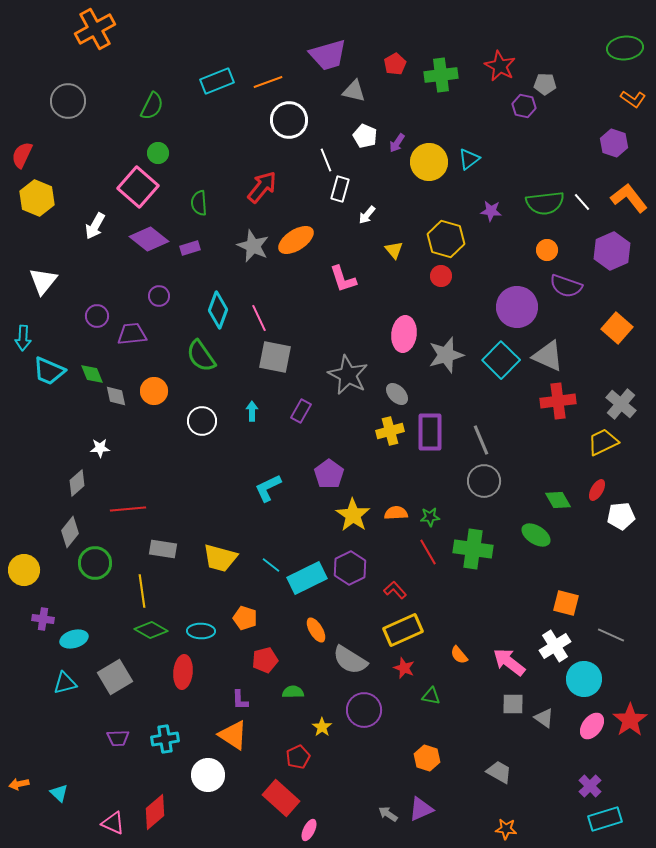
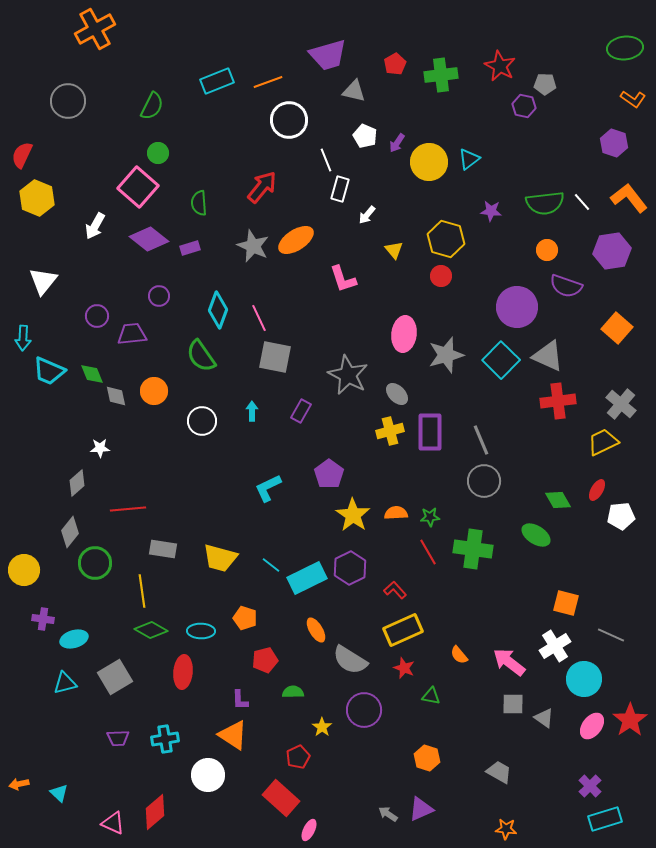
purple hexagon at (612, 251): rotated 15 degrees clockwise
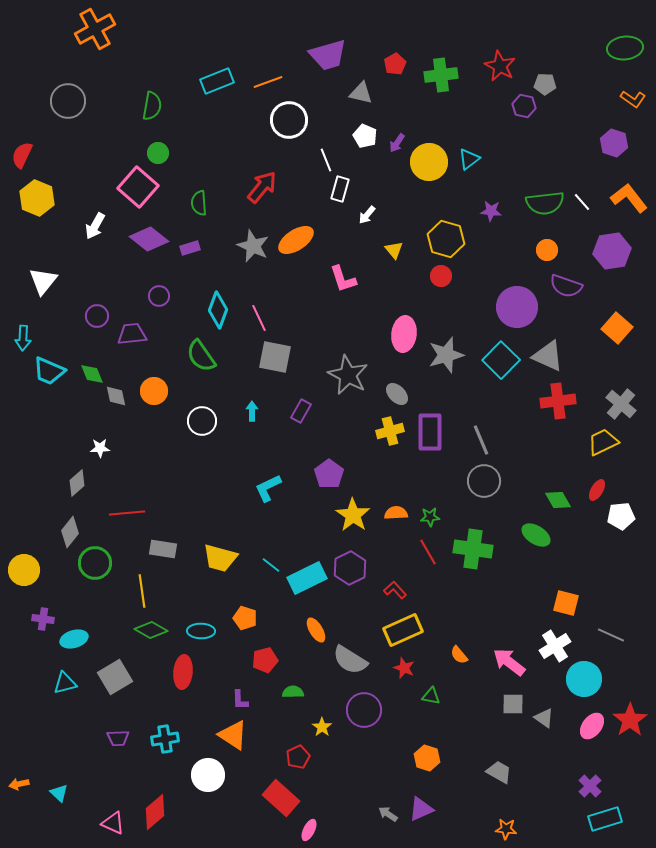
gray triangle at (354, 91): moved 7 px right, 2 px down
green semicircle at (152, 106): rotated 16 degrees counterclockwise
red line at (128, 509): moved 1 px left, 4 px down
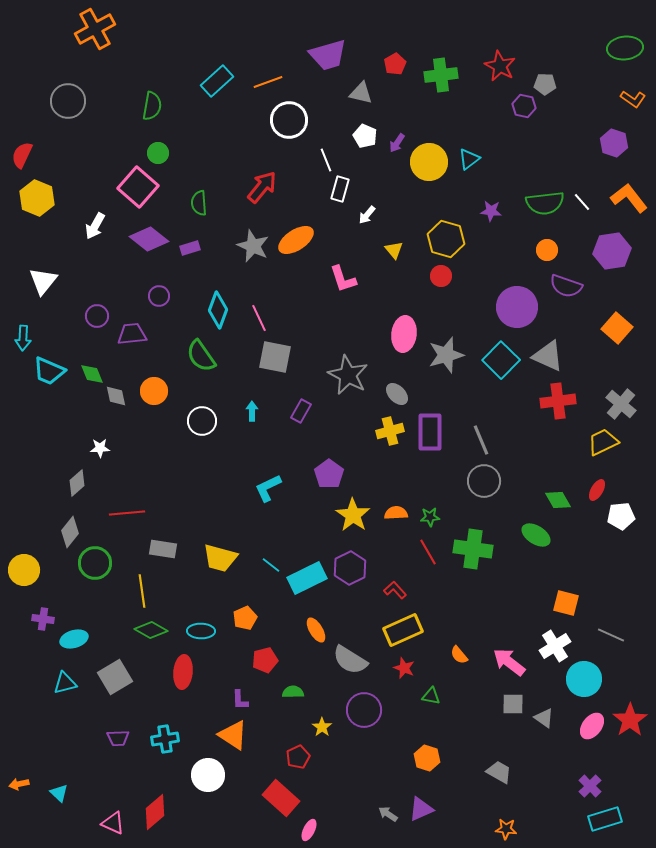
cyan rectangle at (217, 81): rotated 20 degrees counterclockwise
orange pentagon at (245, 618): rotated 30 degrees clockwise
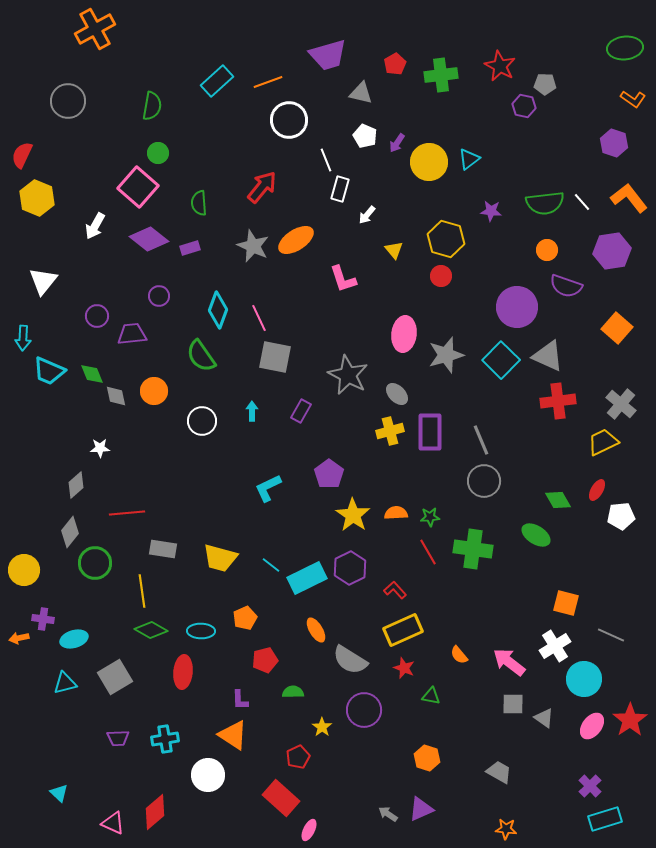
gray diamond at (77, 483): moved 1 px left, 2 px down
orange arrow at (19, 784): moved 146 px up
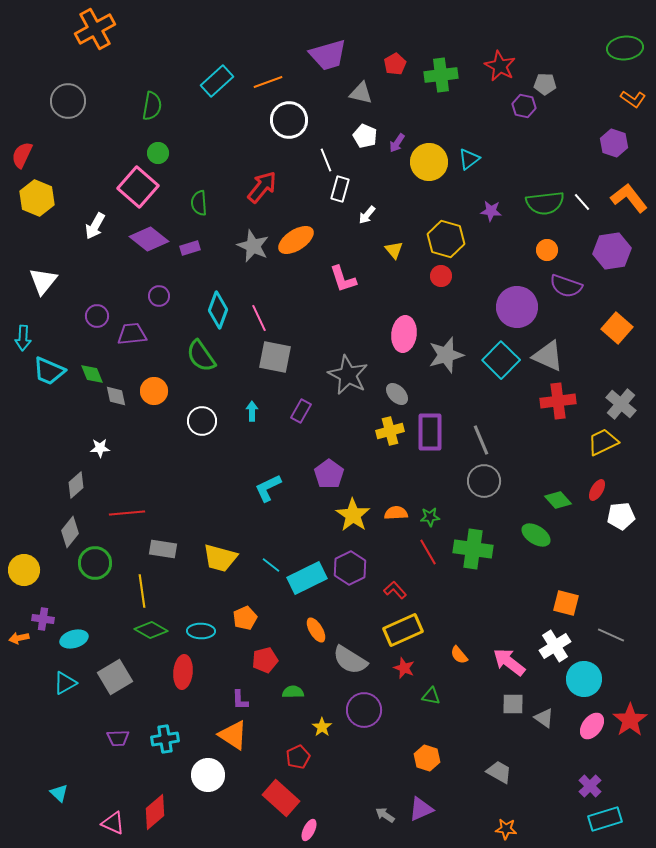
green diamond at (558, 500): rotated 12 degrees counterclockwise
cyan triangle at (65, 683): rotated 15 degrees counterclockwise
gray arrow at (388, 814): moved 3 px left, 1 px down
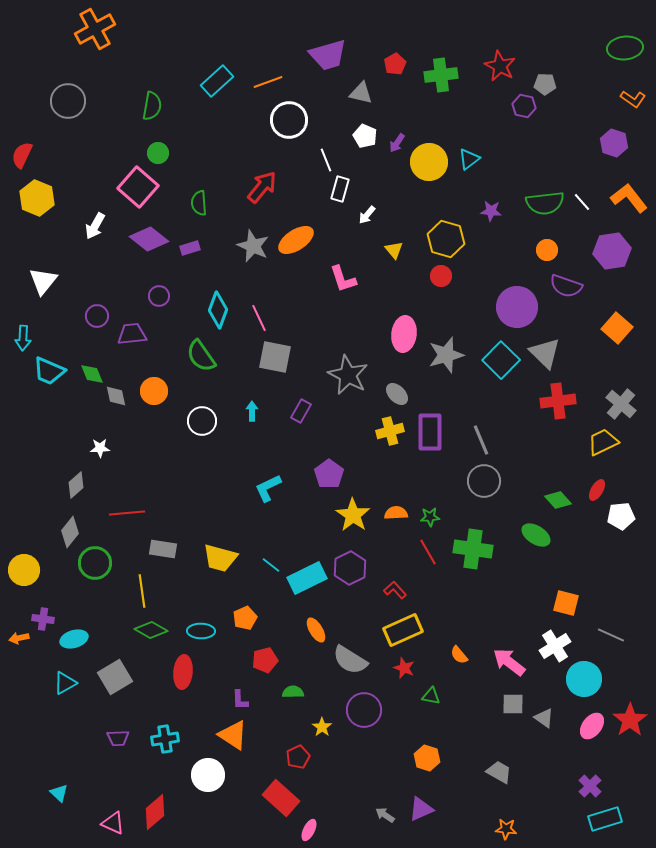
gray triangle at (548, 356): moved 3 px left, 3 px up; rotated 20 degrees clockwise
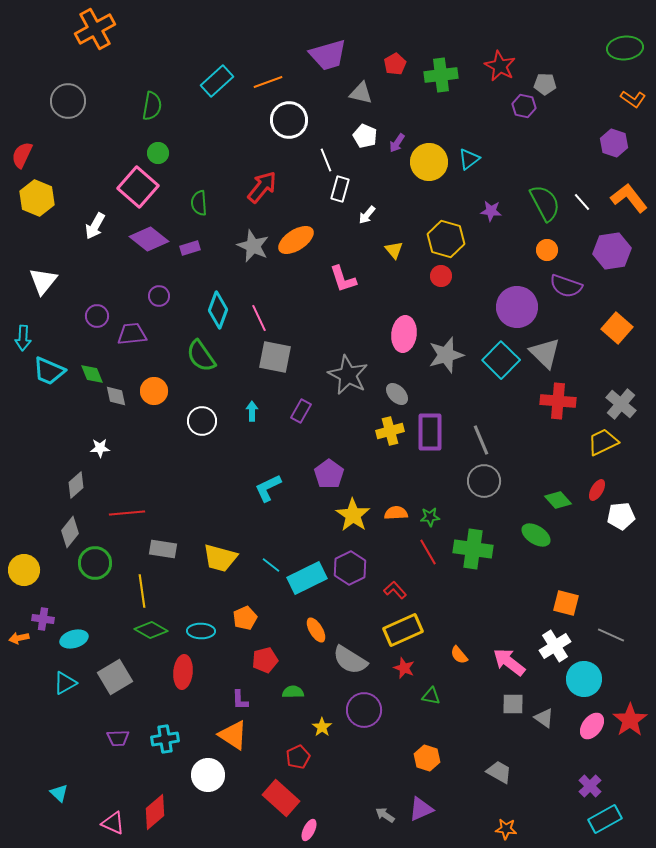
green semicircle at (545, 203): rotated 111 degrees counterclockwise
red cross at (558, 401): rotated 12 degrees clockwise
cyan rectangle at (605, 819): rotated 12 degrees counterclockwise
